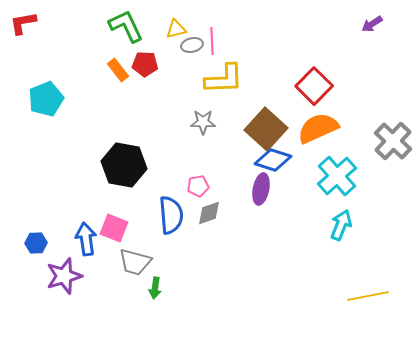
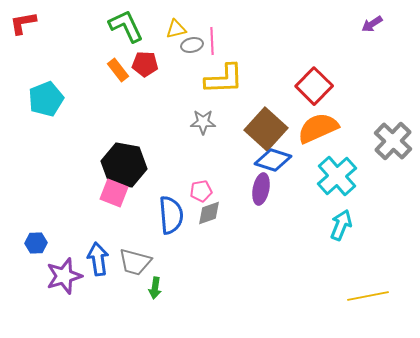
pink pentagon: moved 3 px right, 5 px down
pink square: moved 35 px up
blue arrow: moved 12 px right, 20 px down
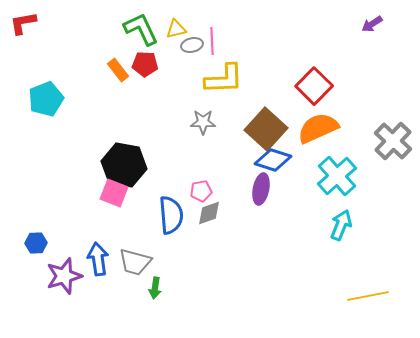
green L-shape: moved 15 px right, 3 px down
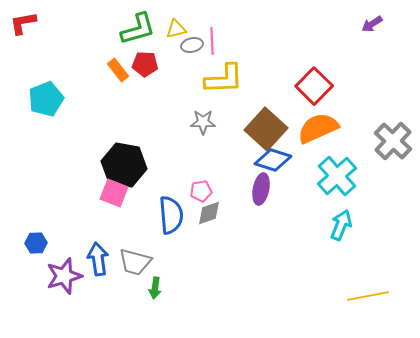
green L-shape: moved 3 px left; rotated 99 degrees clockwise
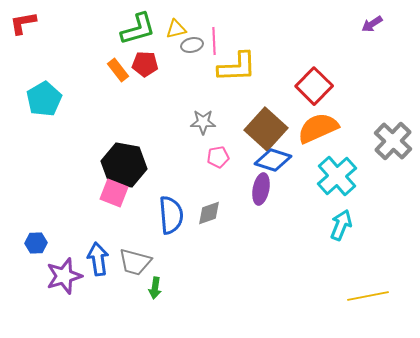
pink line: moved 2 px right
yellow L-shape: moved 13 px right, 12 px up
cyan pentagon: moved 2 px left; rotated 8 degrees counterclockwise
pink pentagon: moved 17 px right, 34 px up
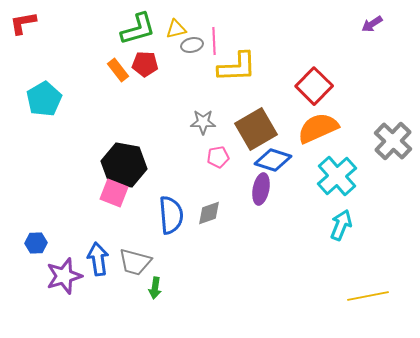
brown square: moved 10 px left; rotated 18 degrees clockwise
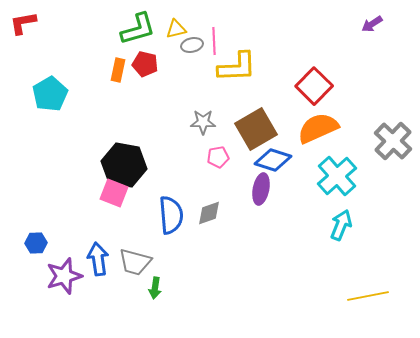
red pentagon: rotated 10 degrees clockwise
orange rectangle: rotated 50 degrees clockwise
cyan pentagon: moved 6 px right, 5 px up
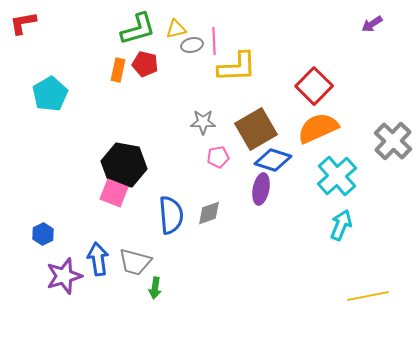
blue hexagon: moved 7 px right, 9 px up; rotated 25 degrees counterclockwise
